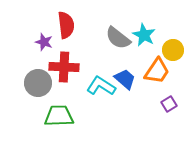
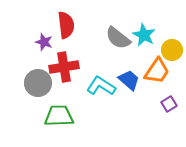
yellow circle: moved 1 px left
red cross: rotated 12 degrees counterclockwise
blue trapezoid: moved 4 px right, 1 px down
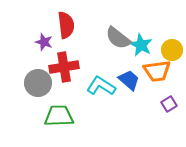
cyan star: moved 3 px left, 10 px down
orange trapezoid: rotated 48 degrees clockwise
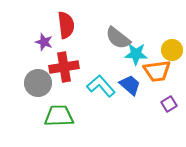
cyan star: moved 5 px left, 9 px down; rotated 25 degrees counterclockwise
blue trapezoid: moved 1 px right, 5 px down
cyan L-shape: rotated 16 degrees clockwise
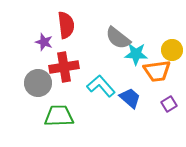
blue trapezoid: moved 13 px down
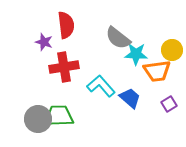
gray circle: moved 36 px down
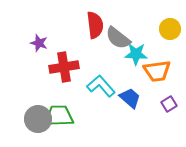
red semicircle: moved 29 px right
purple star: moved 5 px left, 1 px down
yellow circle: moved 2 px left, 21 px up
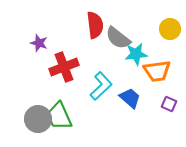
cyan star: rotated 10 degrees counterclockwise
red cross: rotated 12 degrees counterclockwise
cyan L-shape: rotated 88 degrees clockwise
purple square: rotated 35 degrees counterclockwise
green trapezoid: rotated 112 degrees counterclockwise
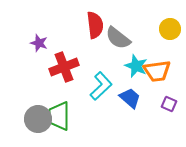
cyan star: moved 12 px down; rotated 30 degrees clockwise
green trapezoid: rotated 24 degrees clockwise
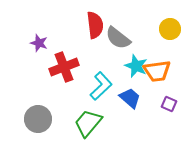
green trapezoid: moved 29 px right, 7 px down; rotated 40 degrees clockwise
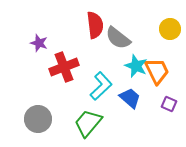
orange trapezoid: rotated 108 degrees counterclockwise
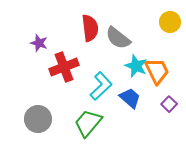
red semicircle: moved 5 px left, 3 px down
yellow circle: moved 7 px up
purple square: rotated 21 degrees clockwise
